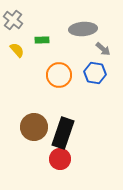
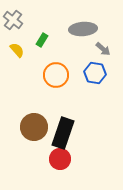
green rectangle: rotated 56 degrees counterclockwise
orange circle: moved 3 px left
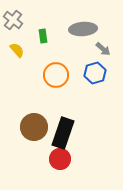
green rectangle: moved 1 px right, 4 px up; rotated 40 degrees counterclockwise
blue hexagon: rotated 25 degrees counterclockwise
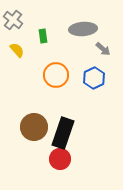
blue hexagon: moved 1 px left, 5 px down; rotated 10 degrees counterclockwise
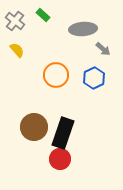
gray cross: moved 2 px right, 1 px down
green rectangle: moved 21 px up; rotated 40 degrees counterclockwise
